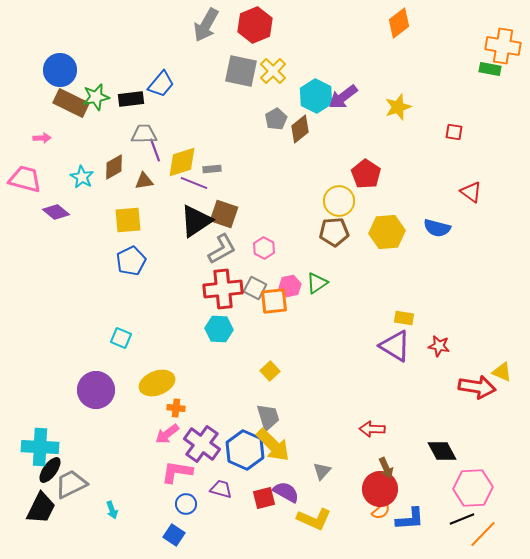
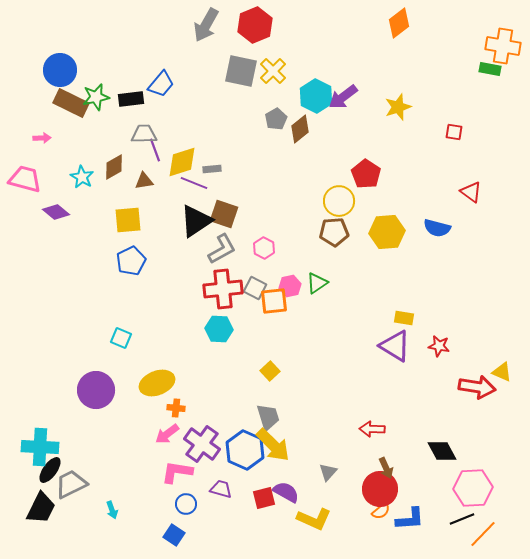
gray triangle at (322, 471): moved 6 px right, 1 px down
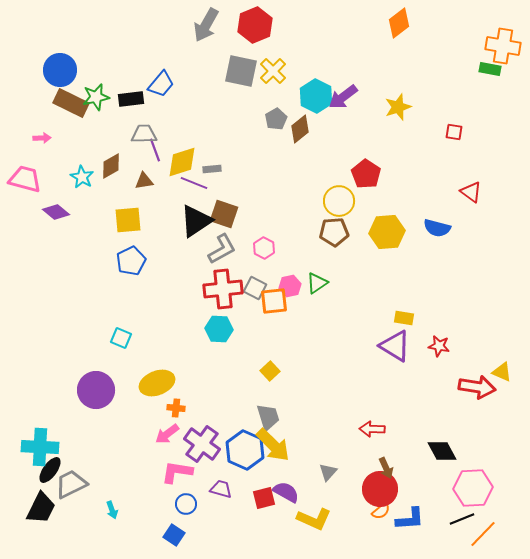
brown diamond at (114, 167): moved 3 px left, 1 px up
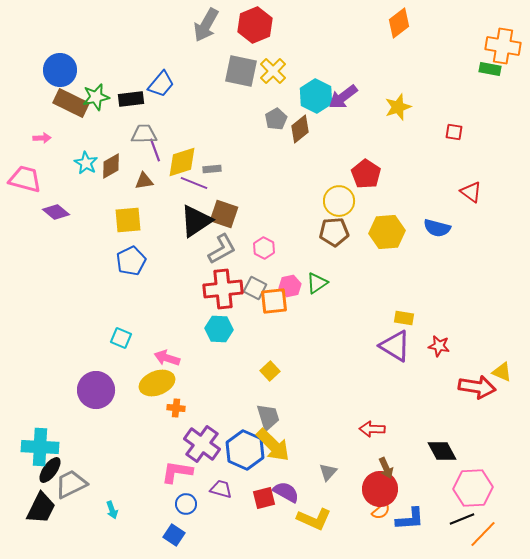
cyan star at (82, 177): moved 4 px right, 14 px up
pink arrow at (167, 434): moved 76 px up; rotated 55 degrees clockwise
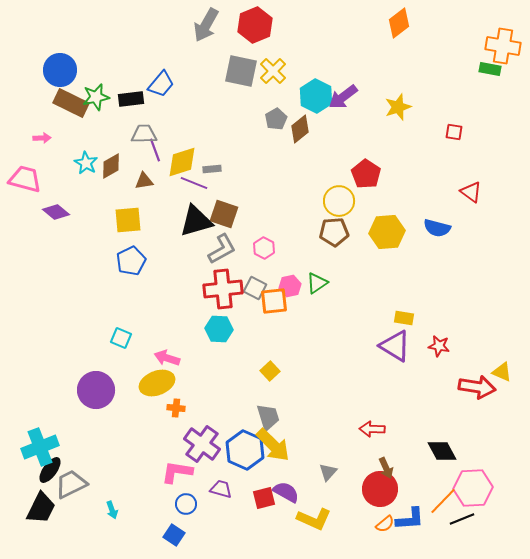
black triangle at (196, 221): rotated 18 degrees clockwise
cyan cross at (40, 447): rotated 24 degrees counterclockwise
orange semicircle at (381, 511): moved 4 px right, 13 px down
orange line at (483, 534): moved 40 px left, 33 px up
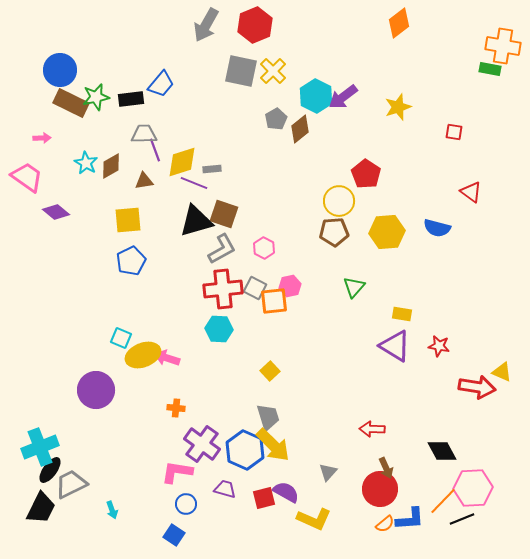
pink trapezoid at (25, 179): moved 2 px right, 2 px up; rotated 20 degrees clockwise
green triangle at (317, 283): moved 37 px right, 4 px down; rotated 15 degrees counterclockwise
yellow rectangle at (404, 318): moved 2 px left, 4 px up
yellow ellipse at (157, 383): moved 14 px left, 28 px up
purple trapezoid at (221, 489): moved 4 px right
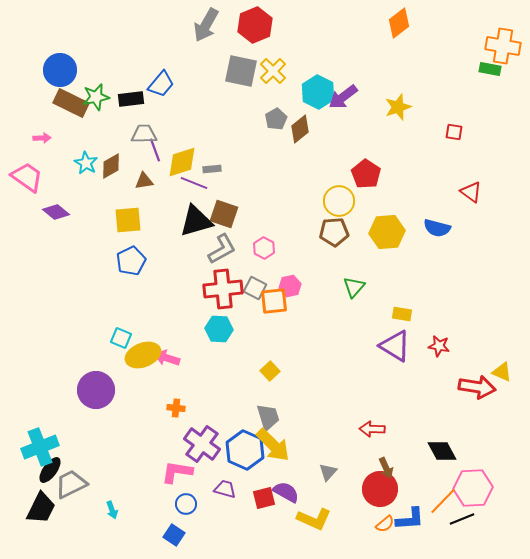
cyan hexagon at (316, 96): moved 2 px right, 4 px up
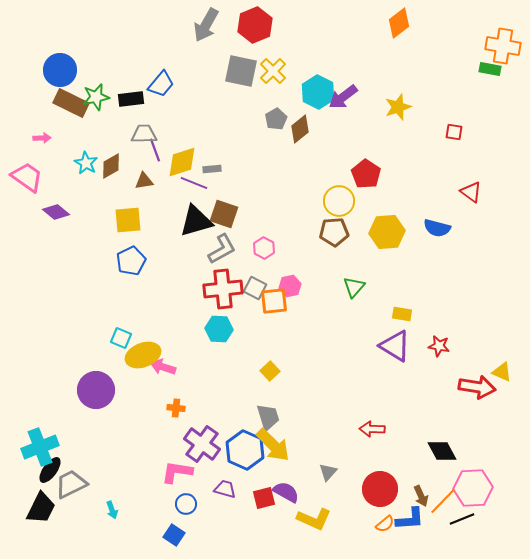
pink arrow at (167, 358): moved 4 px left, 9 px down
brown arrow at (386, 468): moved 35 px right, 28 px down
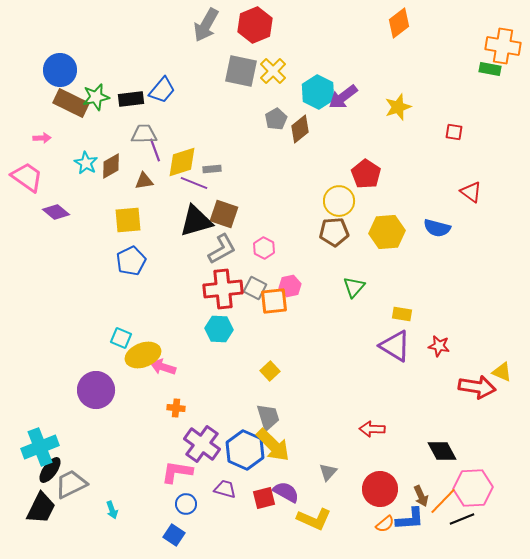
blue trapezoid at (161, 84): moved 1 px right, 6 px down
